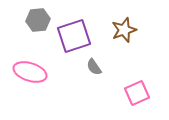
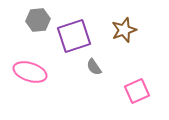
pink square: moved 2 px up
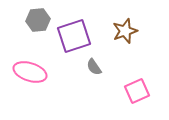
brown star: moved 1 px right, 1 px down
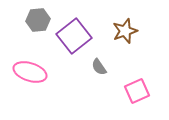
purple square: rotated 20 degrees counterclockwise
gray semicircle: moved 5 px right
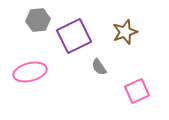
brown star: moved 1 px down
purple square: rotated 12 degrees clockwise
pink ellipse: rotated 32 degrees counterclockwise
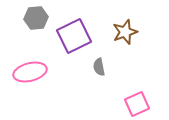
gray hexagon: moved 2 px left, 2 px up
gray semicircle: rotated 24 degrees clockwise
pink square: moved 13 px down
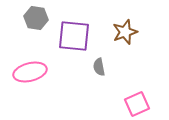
gray hexagon: rotated 15 degrees clockwise
purple square: rotated 32 degrees clockwise
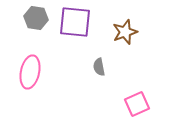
purple square: moved 1 px right, 14 px up
pink ellipse: rotated 64 degrees counterclockwise
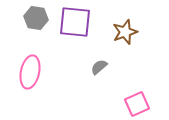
gray semicircle: rotated 60 degrees clockwise
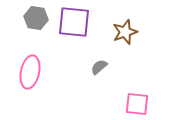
purple square: moved 1 px left
pink square: rotated 30 degrees clockwise
